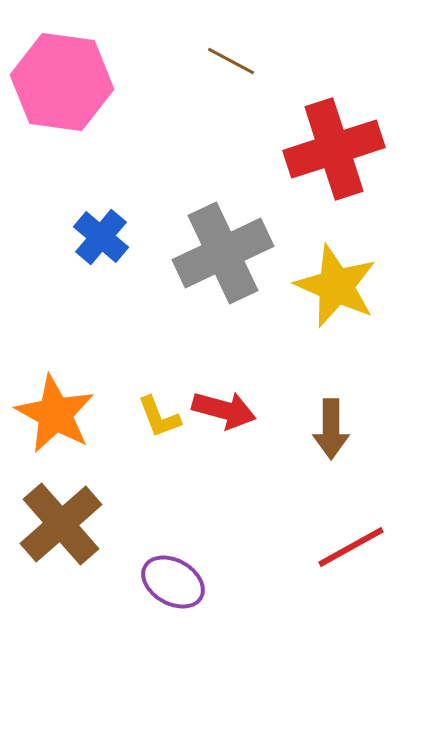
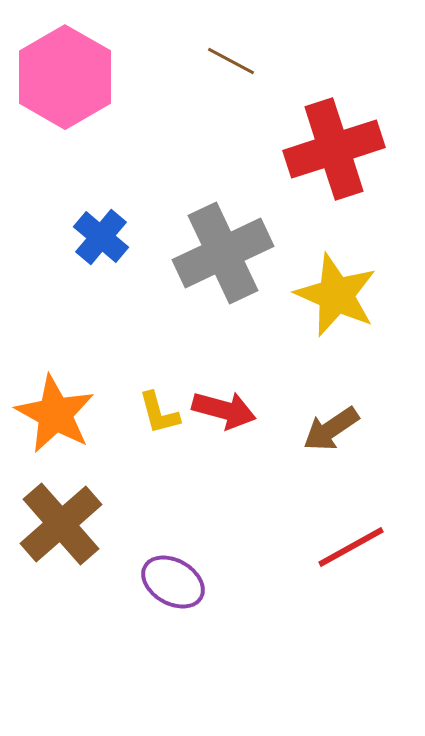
pink hexagon: moved 3 px right, 5 px up; rotated 22 degrees clockwise
yellow star: moved 9 px down
yellow L-shape: moved 4 px up; rotated 6 degrees clockwise
brown arrow: rotated 56 degrees clockwise
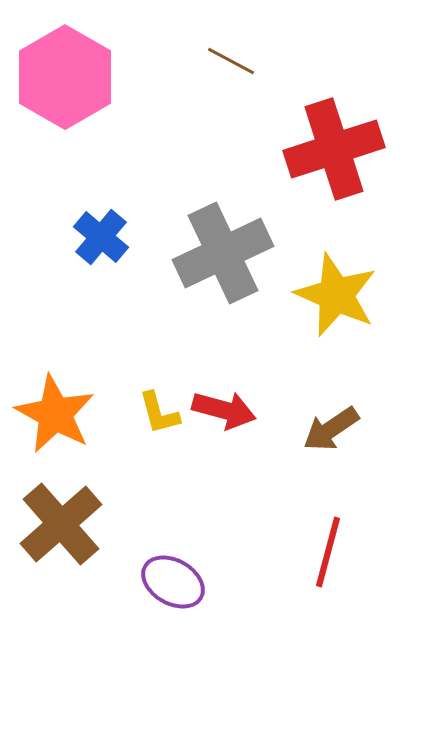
red line: moved 23 px left, 5 px down; rotated 46 degrees counterclockwise
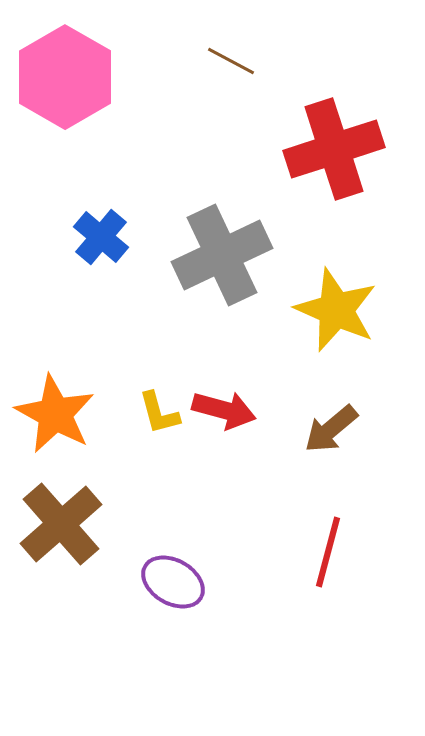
gray cross: moved 1 px left, 2 px down
yellow star: moved 15 px down
brown arrow: rotated 6 degrees counterclockwise
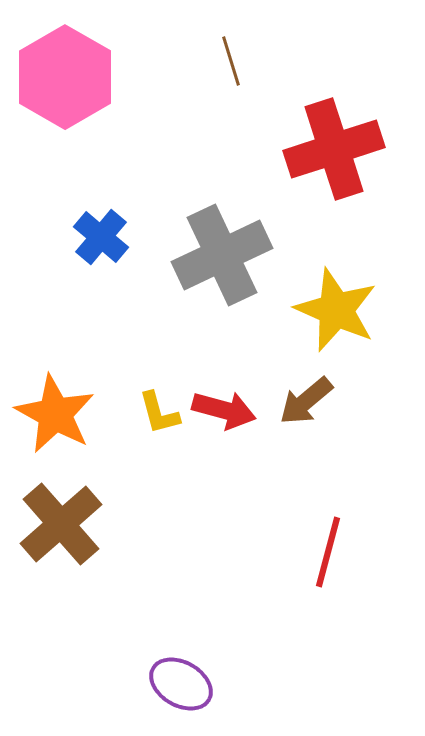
brown line: rotated 45 degrees clockwise
brown arrow: moved 25 px left, 28 px up
purple ellipse: moved 8 px right, 102 px down
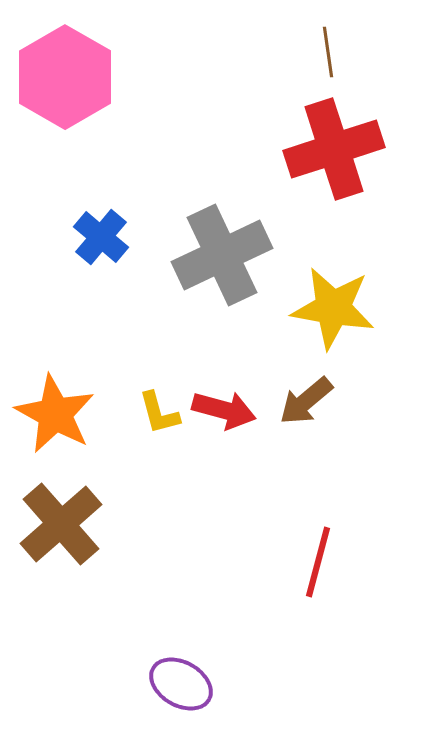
brown line: moved 97 px right, 9 px up; rotated 9 degrees clockwise
yellow star: moved 3 px left, 2 px up; rotated 14 degrees counterclockwise
red line: moved 10 px left, 10 px down
